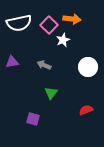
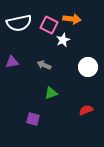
pink square: rotated 18 degrees counterclockwise
green triangle: rotated 32 degrees clockwise
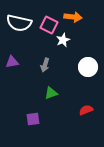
orange arrow: moved 1 px right, 2 px up
white semicircle: rotated 25 degrees clockwise
gray arrow: moved 1 px right; rotated 96 degrees counterclockwise
purple square: rotated 24 degrees counterclockwise
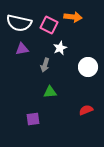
white star: moved 3 px left, 8 px down
purple triangle: moved 10 px right, 13 px up
green triangle: moved 1 px left, 1 px up; rotated 16 degrees clockwise
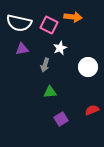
red semicircle: moved 6 px right
purple square: moved 28 px right; rotated 24 degrees counterclockwise
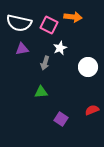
gray arrow: moved 2 px up
green triangle: moved 9 px left
purple square: rotated 24 degrees counterclockwise
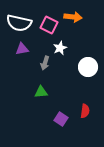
red semicircle: moved 7 px left, 1 px down; rotated 120 degrees clockwise
